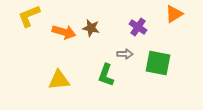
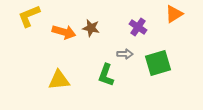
green square: rotated 28 degrees counterclockwise
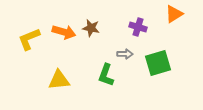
yellow L-shape: moved 23 px down
purple cross: rotated 18 degrees counterclockwise
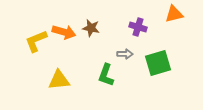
orange triangle: rotated 18 degrees clockwise
yellow L-shape: moved 7 px right, 2 px down
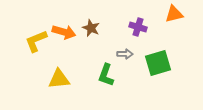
brown star: rotated 12 degrees clockwise
yellow triangle: moved 1 px up
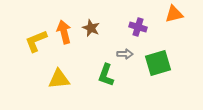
orange arrow: rotated 120 degrees counterclockwise
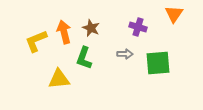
orange triangle: rotated 42 degrees counterclockwise
green square: rotated 12 degrees clockwise
green L-shape: moved 22 px left, 17 px up
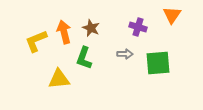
orange triangle: moved 2 px left, 1 px down
